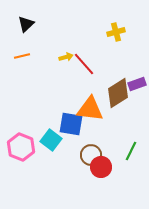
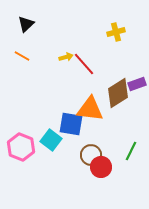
orange line: rotated 42 degrees clockwise
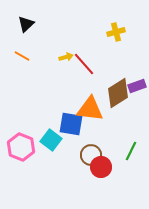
purple rectangle: moved 2 px down
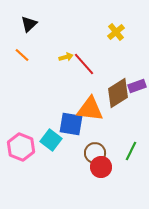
black triangle: moved 3 px right
yellow cross: rotated 24 degrees counterclockwise
orange line: moved 1 px up; rotated 14 degrees clockwise
brown circle: moved 4 px right, 2 px up
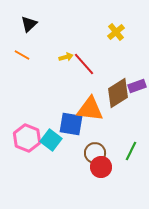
orange line: rotated 14 degrees counterclockwise
pink hexagon: moved 6 px right, 9 px up
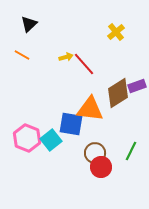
cyan square: rotated 15 degrees clockwise
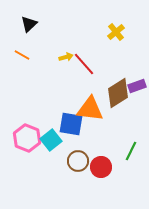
brown circle: moved 17 px left, 8 px down
